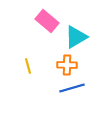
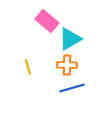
cyan triangle: moved 6 px left, 2 px down
yellow line: moved 1 px down
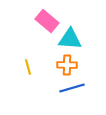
cyan triangle: rotated 35 degrees clockwise
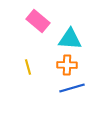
pink rectangle: moved 9 px left
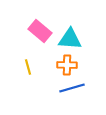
pink rectangle: moved 2 px right, 10 px down
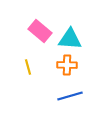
blue line: moved 2 px left, 8 px down
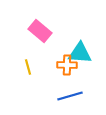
cyan triangle: moved 10 px right, 14 px down
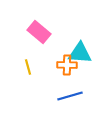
pink rectangle: moved 1 px left, 1 px down
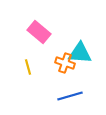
orange cross: moved 2 px left, 2 px up; rotated 18 degrees clockwise
